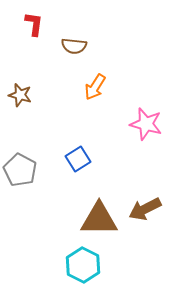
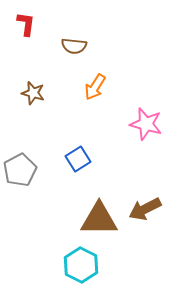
red L-shape: moved 8 px left
brown star: moved 13 px right, 2 px up
gray pentagon: rotated 16 degrees clockwise
cyan hexagon: moved 2 px left
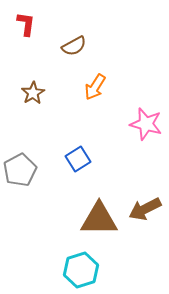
brown semicircle: rotated 35 degrees counterclockwise
brown star: rotated 25 degrees clockwise
cyan hexagon: moved 5 px down; rotated 16 degrees clockwise
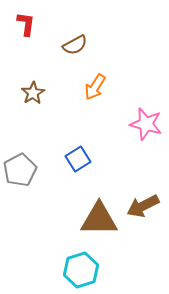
brown semicircle: moved 1 px right, 1 px up
brown arrow: moved 2 px left, 3 px up
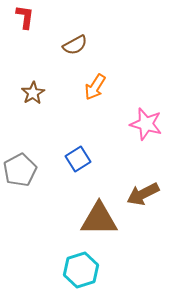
red L-shape: moved 1 px left, 7 px up
brown arrow: moved 12 px up
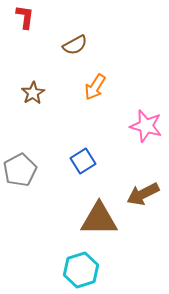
pink star: moved 2 px down
blue square: moved 5 px right, 2 px down
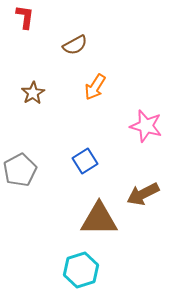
blue square: moved 2 px right
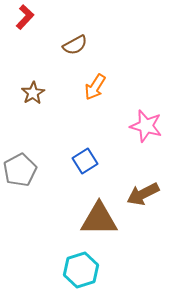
red L-shape: rotated 35 degrees clockwise
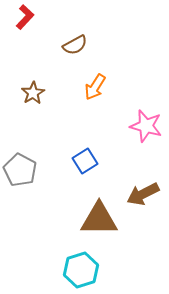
gray pentagon: rotated 16 degrees counterclockwise
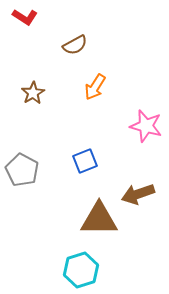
red L-shape: rotated 80 degrees clockwise
blue square: rotated 10 degrees clockwise
gray pentagon: moved 2 px right
brown arrow: moved 5 px left; rotated 8 degrees clockwise
